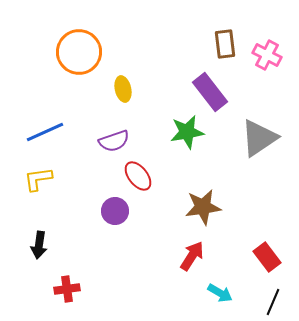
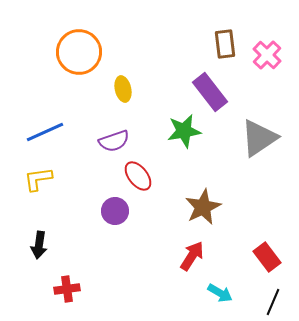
pink cross: rotated 16 degrees clockwise
green star: moved 3 px left, 1 px up
brown star: rotated 18 degrees counterclockwise
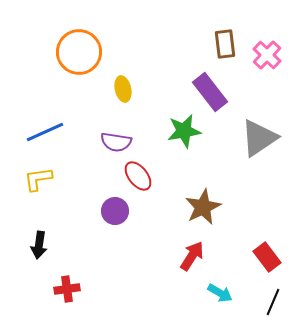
purple semicircle: moved 2 px right, 1 px down; rotated 28 degrees clockwise
